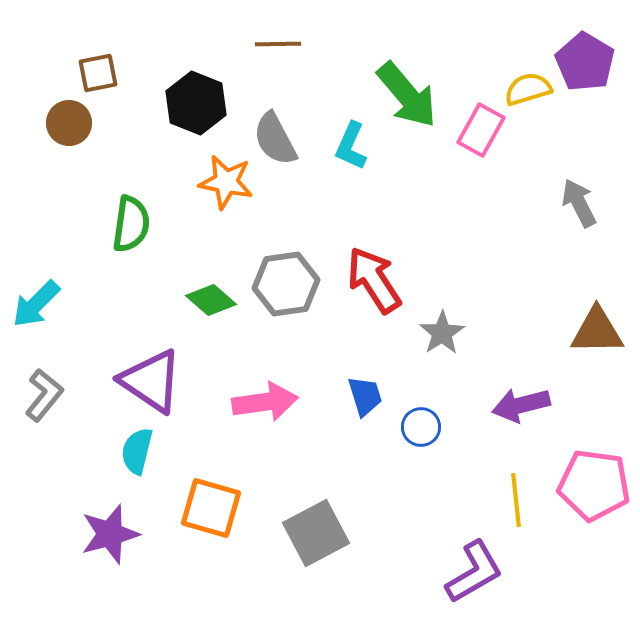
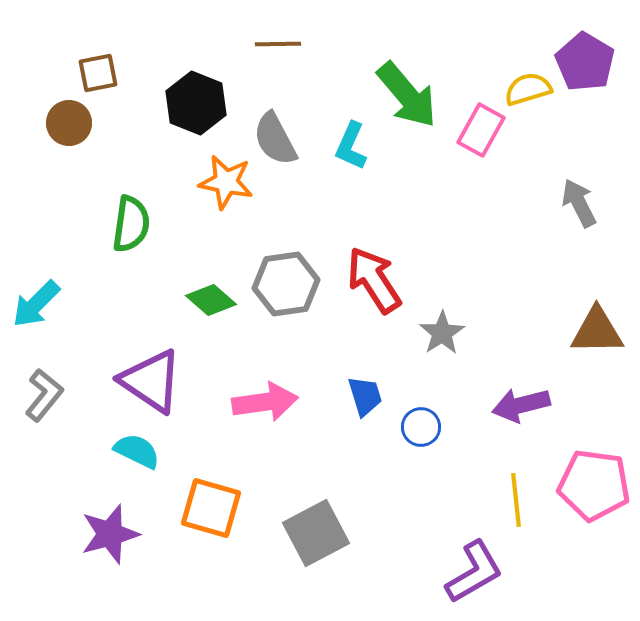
cyan semicircle: rotated 102 degrees clockwise
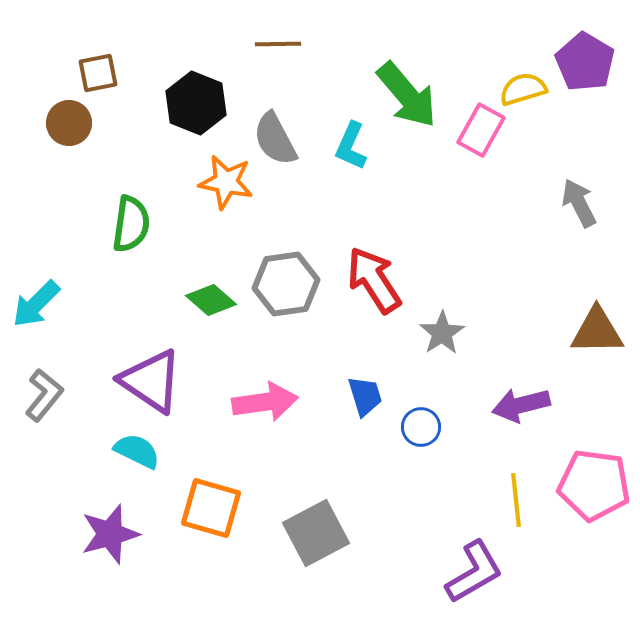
yellow semicircle: moved 5 px left
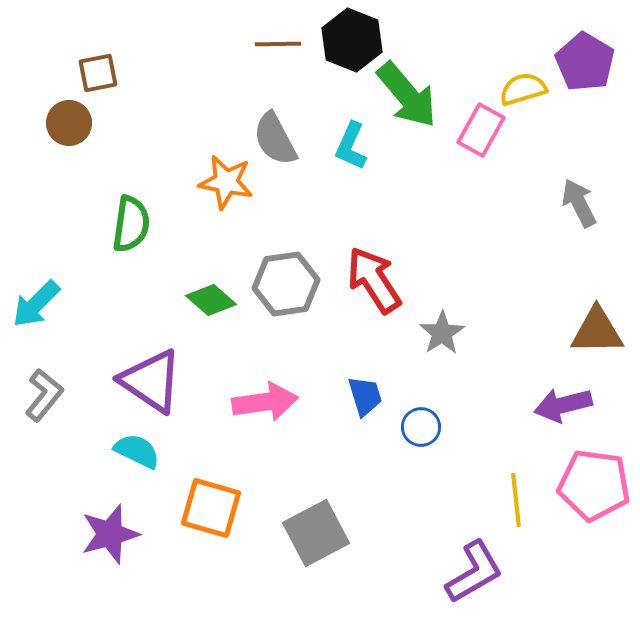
black hexagon: moved 156 px right, 63 px up
purple arrow: moved 42 px right
